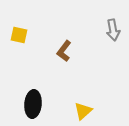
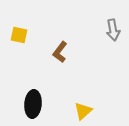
brown L-shape: moved 4 px left, 1 px down
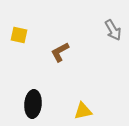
gray arrow: rotated 20 degrees counterclockwise
brown L-shape: rotated 25 degrees clockwise
yellow triangle: rotated 30 degrees clockwise
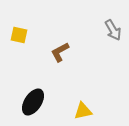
black ellipse: moved 2 px up; rotated 28 degrees clockwise
